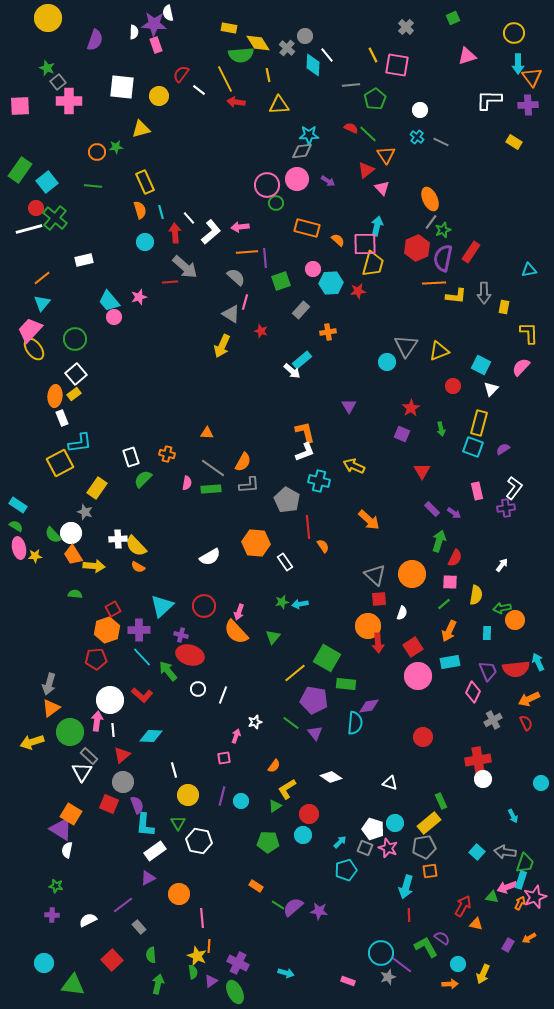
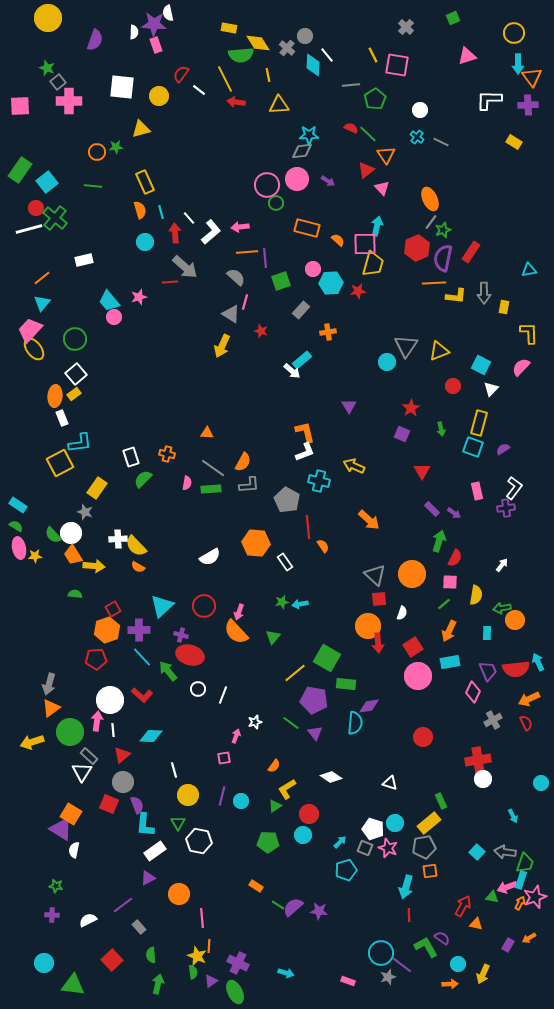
white semicircle at (67, 850): moved 7 px right
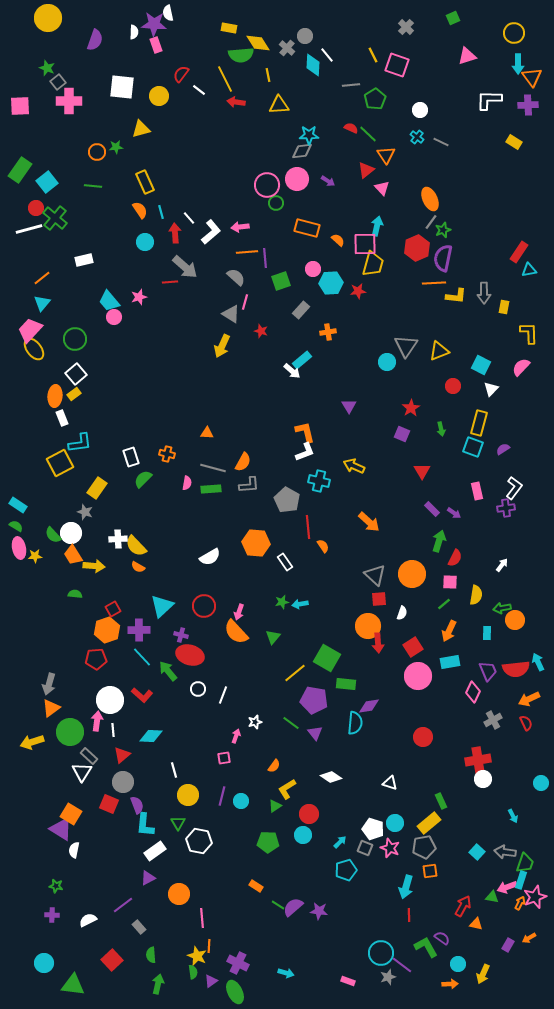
pink square at (397, 65): rotated 10 degrees clockwise
orange semicircle at (140, 210): rotated 18 degrees counterclockwise
red rectangle at (471, 252): moved 48 px right
gray line at (213, 468): rotated 20 degrees counterclockwise
orange arrow at (369, 520): moved 2 px down
pink star at (388, 848): moved 2 px right
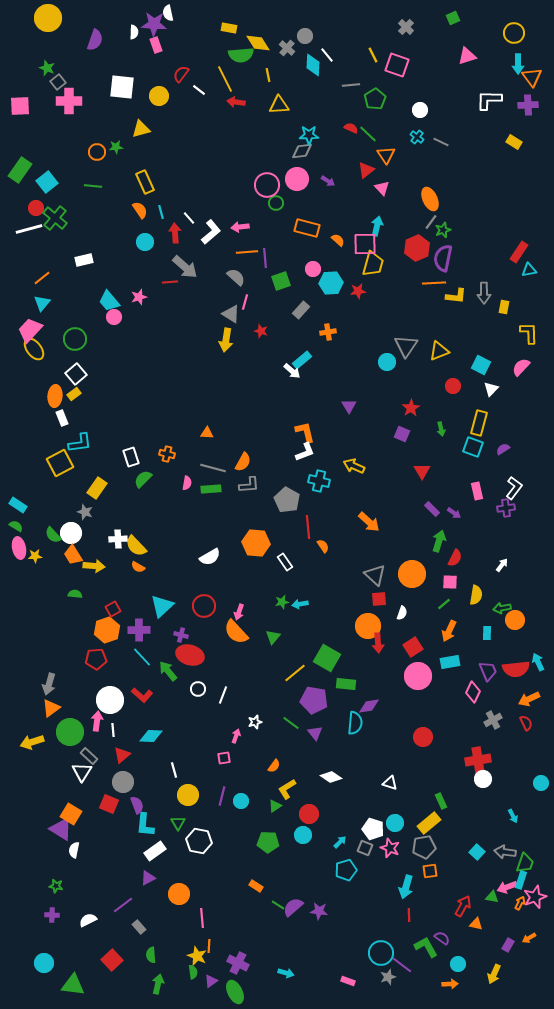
yellow arrow at (222, 346): moved 4 px right, 6 px up; rotated 15 degrees counterclockwise
yellow arrow at (483, 974): moved 11 px right
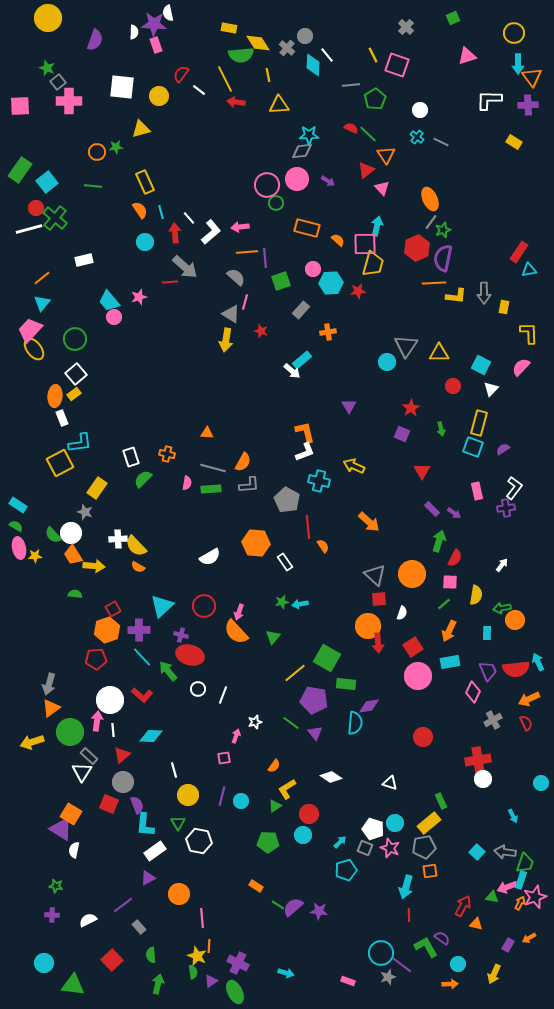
yellow triangle at (439, 351): moved 2 px down; rotated 20 degrees clockwise
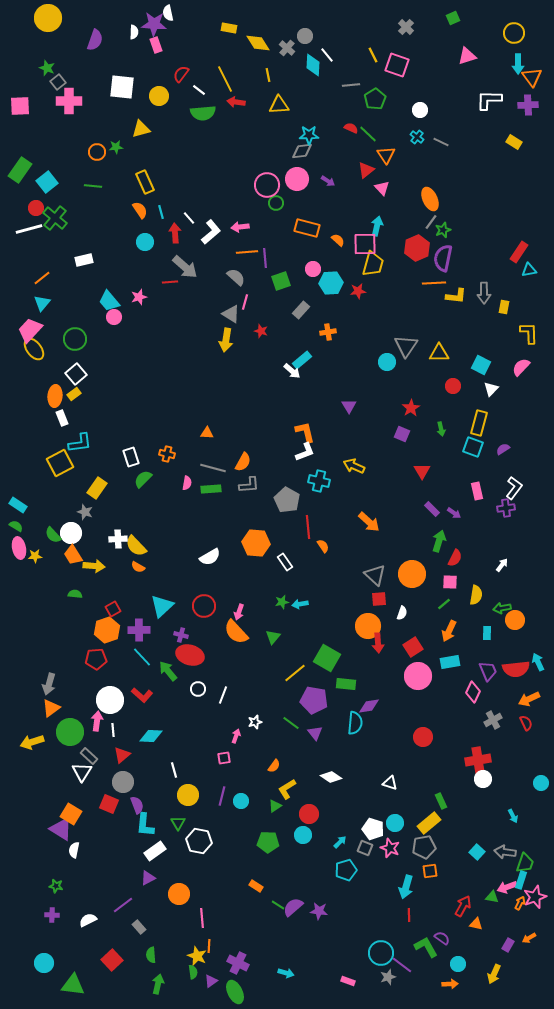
green semicircle at (241, 55): moved 38 px left, 58 px down
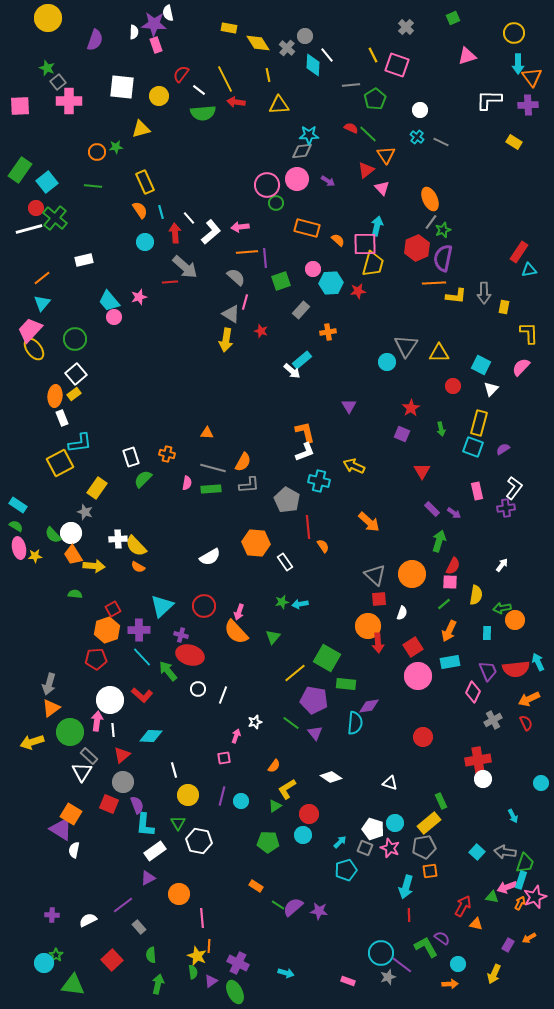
red semicircle at (455, 558): moved 2 px left, 8 px down
green star at (56, 886): moved 69 px down; rotated 24 degrees clockwise
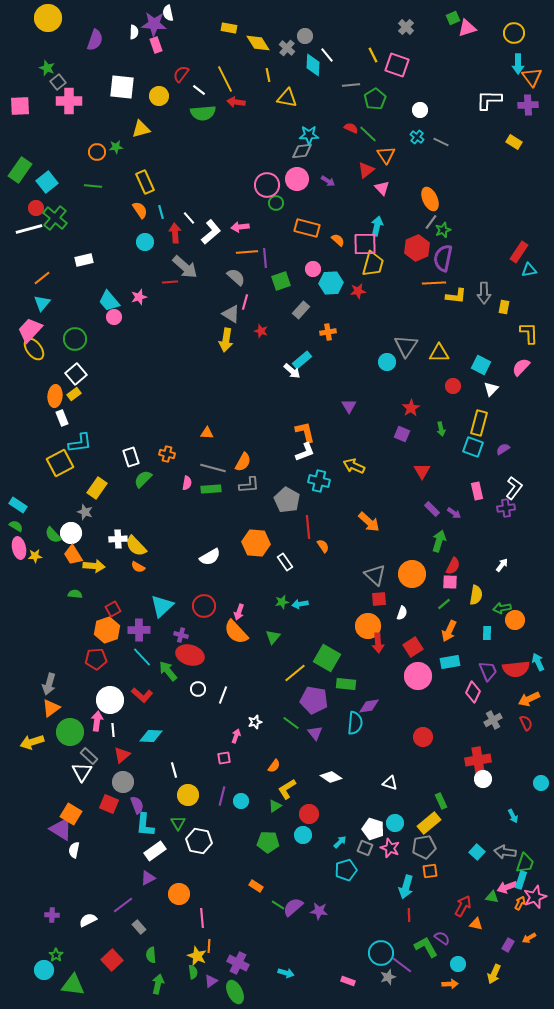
pink triangle at (467, 56): moved 28 px up
yellow triangle at (279, 105): moved 8 px right, 7 px up; rotated 15 degrees clockwise
cyan circle at (44, 963): moved 7 px down
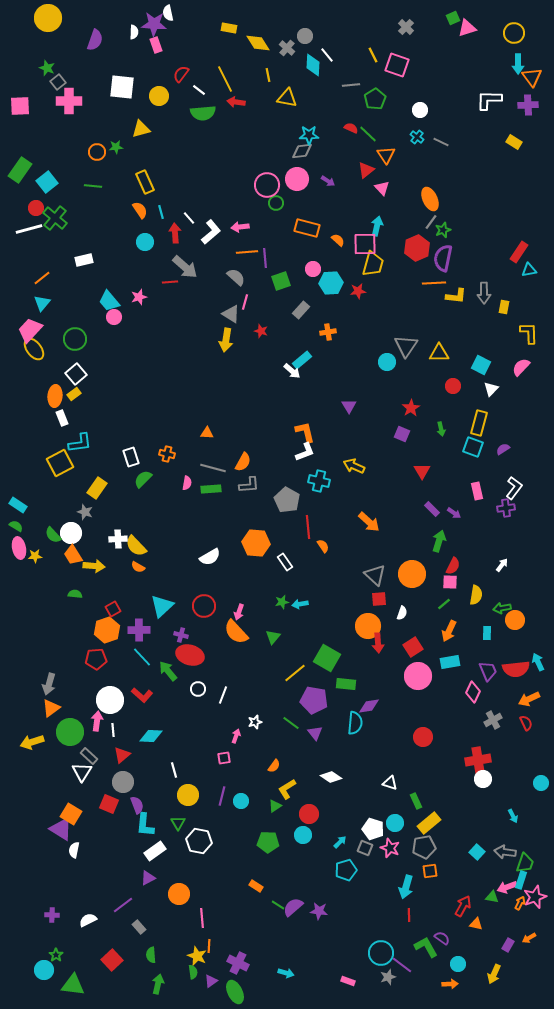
green rectangle at (441, 801): moved 25 px left
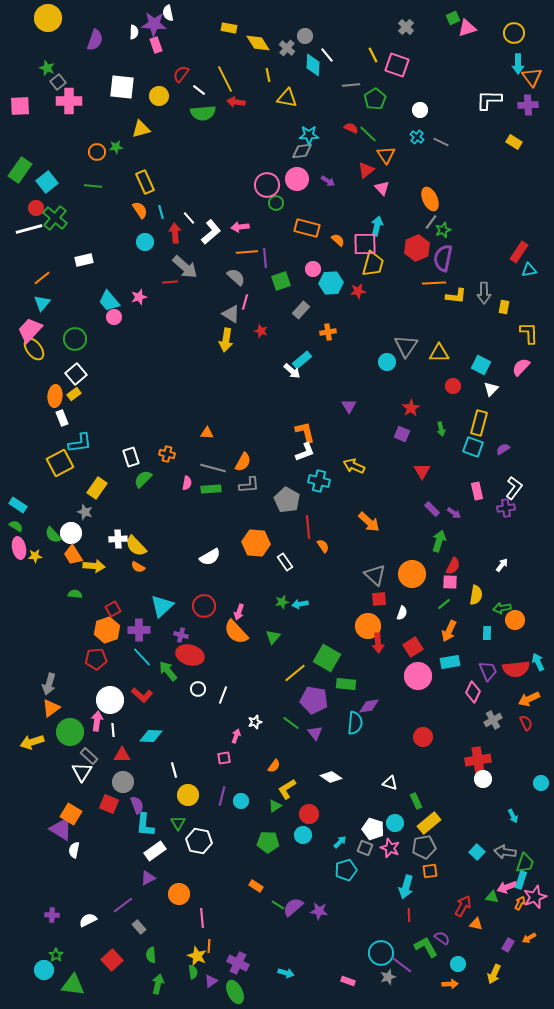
red triangle at (122, 755): rotated 42 degrees clockwise
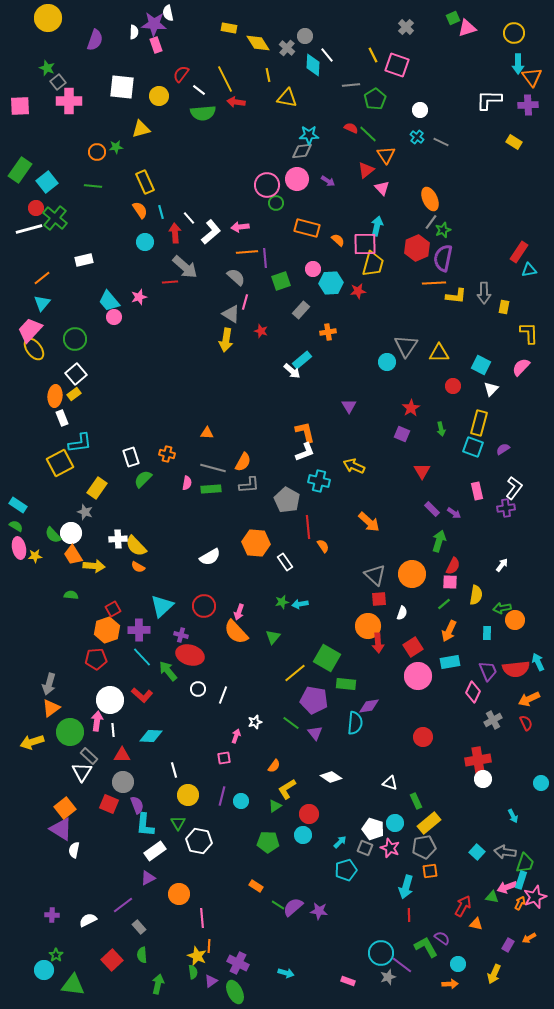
green semicircle at (75, 594): moved 4 px left, 1 px down
orange square at (71, 814): moved 6 px left, 6 px up; rotated 20 degrees clockwise
green semicircle at (151, 955): moved 9 px left
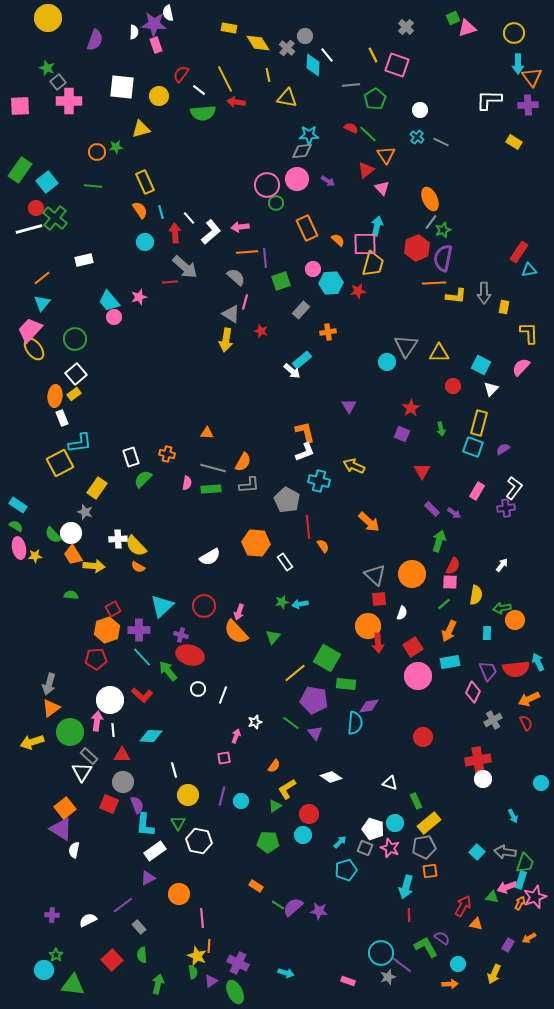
orange rectangle at (307, 228): rotated 50 degrees clockwise
pink rectangle at (477, 491): rotated 42 degrees clockwise
